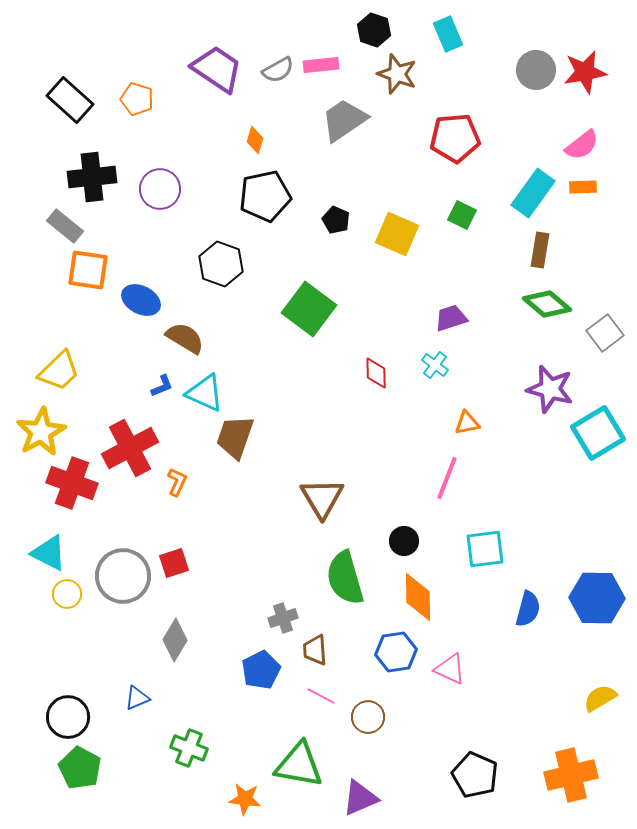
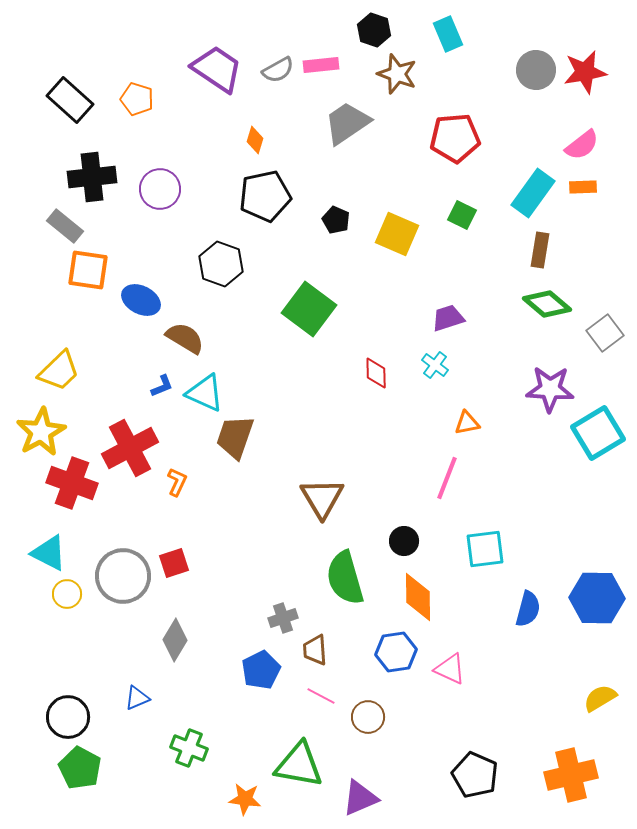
gray trapezoid at (344, 120): moved 3 px right, 3 px down
purple trapezoid at (451, 318): moved 3 px left
purple star at (550, 389): rotated 12 degrees counterclockwise
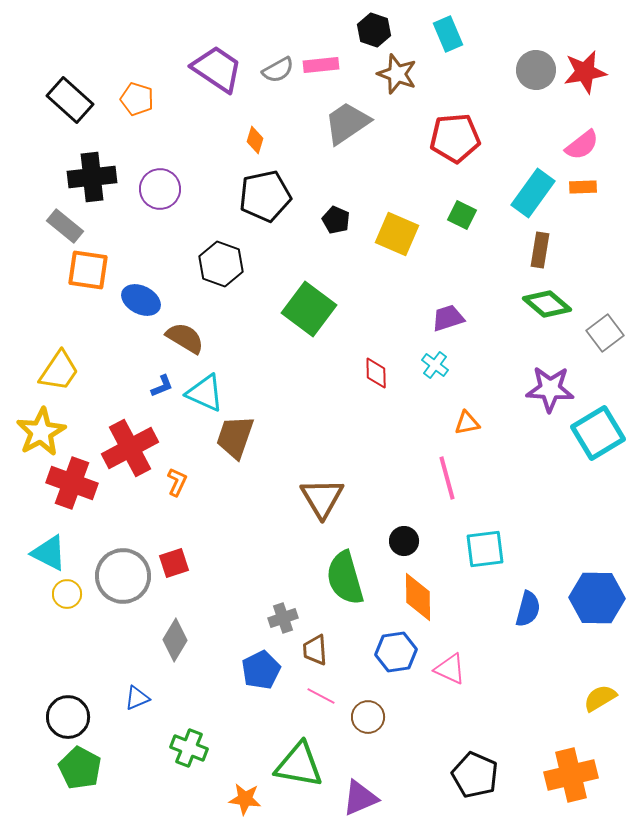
yellow trapezoid at (59, 371): rotated 12 degrees counterclockwise
pink line at (447, 478): rotated 36 degrees counterclockwise
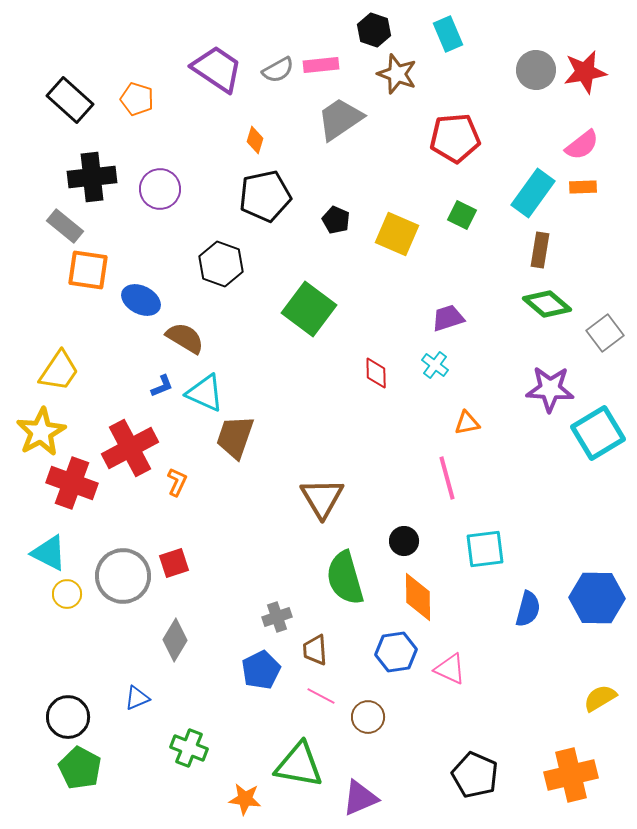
gray trapezoid at (347, 123): moved 7 px left, 4 px up
gray cross at (283, 618): moved 6 px left, 1 px up
